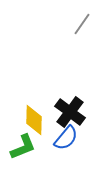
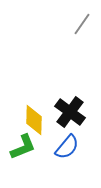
blue semicircle: moved 1 px right, 9 px down
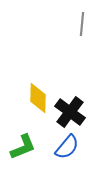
gray line: rotated 30 degrees counterclockwise
yellow diamond: moved 4 px right, 22 px up
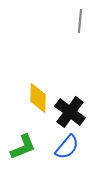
gray line: moved 2 px left, 3 px up
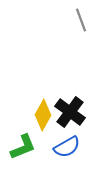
gray line: moved 1 px right, 1 px up; rotated 25 degrees counterclockwise
yellow diamond: moved 5 px right, 17 px down; rotated 28 degrees clockwise
blue semicircle: rotated 20 degrees clockwise
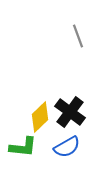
gray line: moved 3 px left, 16 px down
yellow diamond: moved 3 px left, 2 px down; rotated 16 degrees clockwise
green L-shape: rotated 28 degrees clockwise
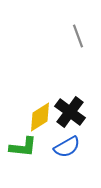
yellow diamond: rotated 12 degrees clockwise
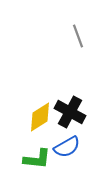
black cross: rotated 8 degrees counterclockwise
green L-shape: moved 14 px right, 12 px down
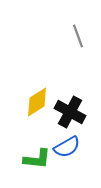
yellow diamond: moved 3 px left, 15 px up
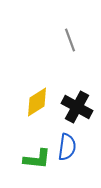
gray line: moved 8 px left, 4 px down
black cross: moved 7 px right, 5 px up
blue semicircle: rotated 52 degrees counterclockwise
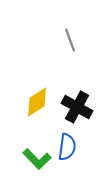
green L-shape: rotated 40 degrees clockwise
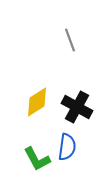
green L-shape: rotated 16 degrees clockwise
